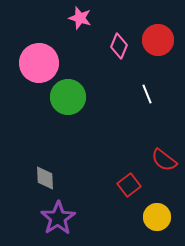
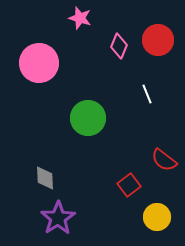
green circle: moved 20 px right, 21 px down
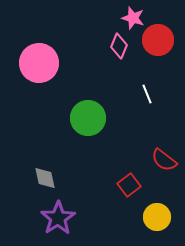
pink star: moved 53 px right
gray diamond: rotated 10 degrees counterclockwise
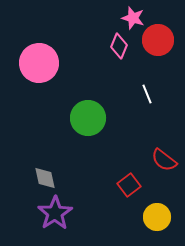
purple star: moved 3 px left, 5 px up
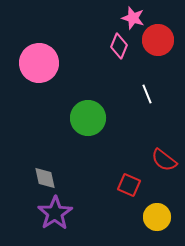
red square: rotated 30 degrees counterclockwise
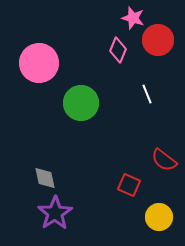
pink diamond: moved 1 px left, 4 px down
green circle: moved 7 px left, 15 px up
yellow circle: moved 2 px right
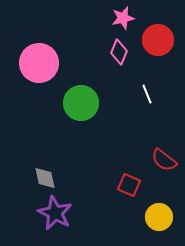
pink star: moved 10 px left; rotated 30 degrees counterclockwise
pink diamond: moved 1 px right, 2 px down
purple star: rotated 12 degrees counterclockwise
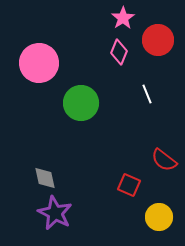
pink star: rotated 20 degrees counterclockwise
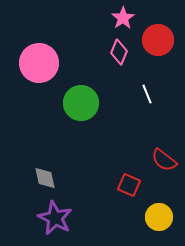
purple star: moved 5 px down
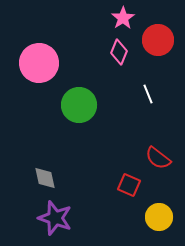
white line: moved 1 px right
green circle: moved 2 px left, 2 px down
red semicircle: moved 6 px left, 2 px up
purple star: rotated 8 degrees counterclockwise
